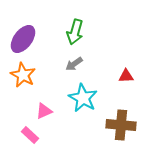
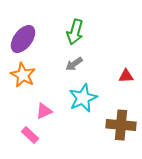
cyan star: rotated 20 degrees clockwise
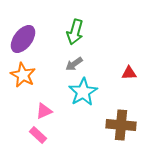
red triangle: moved 3 px right, 3 px up
cyan star: moved 6 px up; rotated 8 degrees counterclockwise
pink rectangle: moved 8 px right
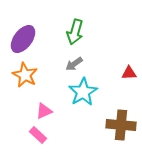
orange star: moved 2 px right
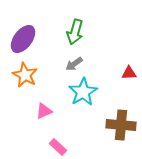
pink rectangle: moved 20 px right, 12 px down
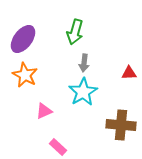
gray arrow: moved 10 px right, 1 px up; rotated 48 degrees counterclockwise
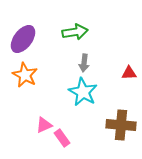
green arrow: rotated 115 degrees counterclockwise
cyan star: rotated 12 degrees counterclockwise
pink triangle: moved 14 px down
pink rectangle: moved 4 px right, 9 px up; rotated 12 degrees clockwise
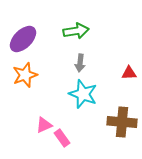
green arrow: moved 1 px right, 1 px up
purple ellipse: rotated 8 degrees clockwise
gray arrow: moved 4 px left
orange star: rotated 25 degrees clockwise
cyan star: moved 2 px down; rotated 8 degrees counterclockwise
brown cross: moved 1 px right, 3 px up
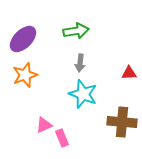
pink rectangle: rotated 12 degrees clockwise
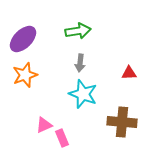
green arrow: moved 2 px right
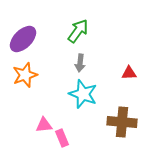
green arrow: rotated 45 degrees counterclockwise
pink triangle: rotated 18 degrees clockwise
